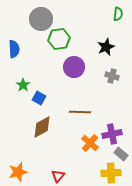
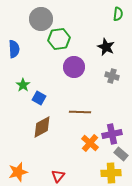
black star: rotated 24 degrees counterclockwise
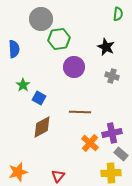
purple cross: moved 1 px up
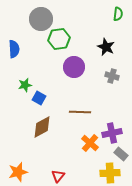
green star: moved 2 px right; rotated 24 degrees clockwise
yellow cross: moved 1 px left
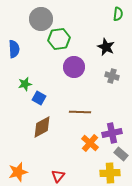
green star: moved 1 px up
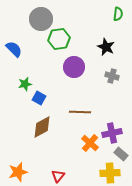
blue semicircle: rotated 42 degrees counterclockwise
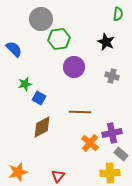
black star: moved 5 px up
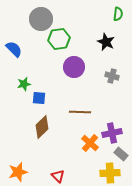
green star: moved 1 px left
blue square: rotated 24 degrees counterclockwise
brown diamond: rotated 15 degrees counterclockwise
red triangle: rotated 24 degrees counterclockwise
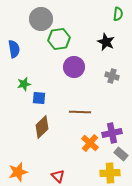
blue semicircle: rotated 36 degrees clockwise
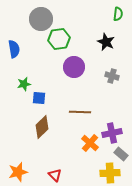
red triangle: moved 3 px left, 1 px up
